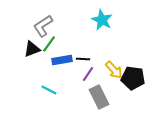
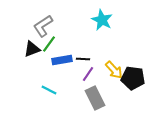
gray rectangle: moved 4 px left, 1 px down
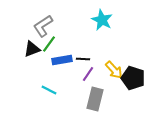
black pentagon: rotated 10 degrees clockwise
gray rectangle: moved 1 px down; rotated 40 degrees clockwise
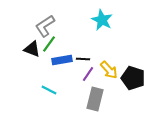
gray L-shape: moved 2 px right
black triangle: rotated 42 degrees clockwise
yellow arrow: moved 5 px left
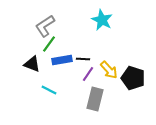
black triangle: moved 15 px down
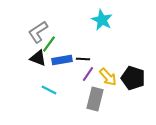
gray L-shape: moved 7 px left, 6 px down
black triangle: moved 6 px right, 6 px up
yellow arrow: moved 1 px left, 7 px down
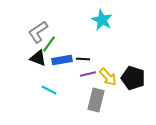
purple line: rotated 42 degrees clockwise
gray rectangle: moved 1 px right, 1 px down
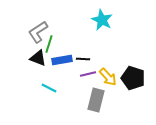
green line: rotated 18 degrees counterclockwise
cyan line: moved 2 px up
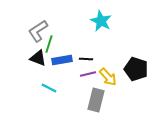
cyan star: moved 1 px left, 1 px down
gray L-shape: moved 1 px up
black line: moved 3 px right
black pentagon: moved 3 px right, 9 px up
